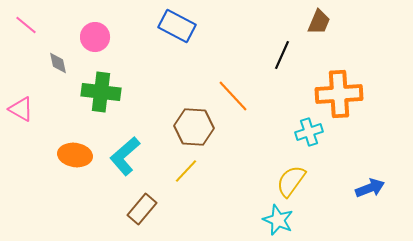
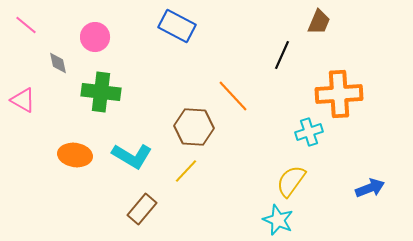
pink triangle: moved 2 px right, 9 px up
cyan L-shape: moved 7 px right; rotated 108 degrees counterclockwise
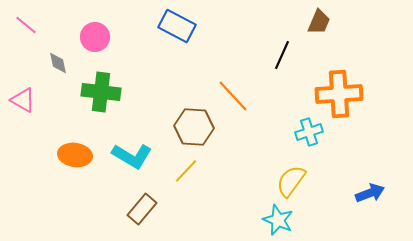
blue arrow: moved 5 px down
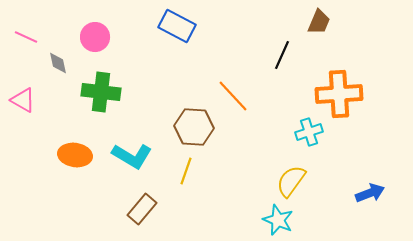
pink line: moved 12 px down; rotated 15 degrees counterclockwise
yellow line: rotated 24 degrees counterclockwise
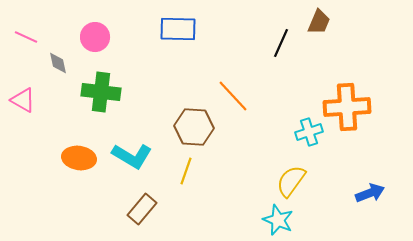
blue rectangle: moved 1 px right, 3 px down; rotated 27 degrees counterclockwise
black line: moved 1 px left, 12 px up
orange cross: moved 8 px right, 13 px down
orange ellipse: moved 4 px right, 3 px down
